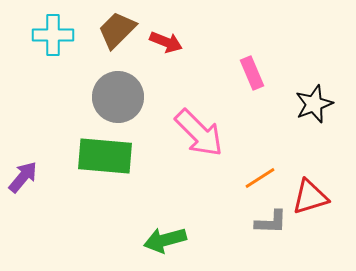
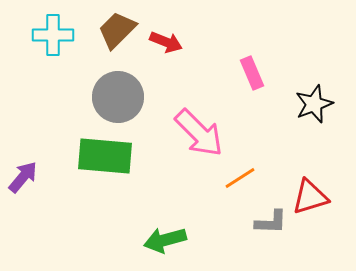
orange line: moved 20 px left
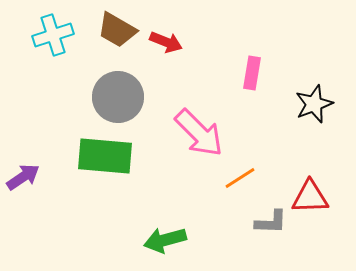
brown trapezoid: rotated 105 degrees counterclockwise
cyan cross: rotated 18 degrees counterclockwise
pink rectangle: rotated 32 degrees clockwise
purple arrow: rotated 16 degrees clockwise
red triangle: rotated 15 degrees clockwise
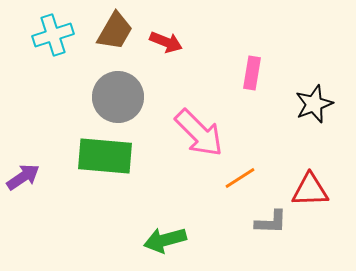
brown trapezoid: moved 2 px left, 1 px down; rotated 90 degrees counterclockwise
red triangle: moved 7 px up
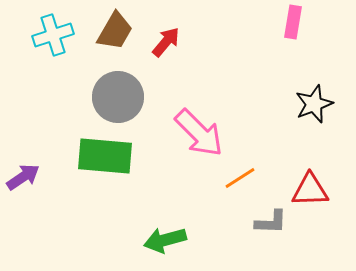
red arrow: rotated 72 degrees counterclockwise
pink rectangle: moved 41 px right, 51 px up
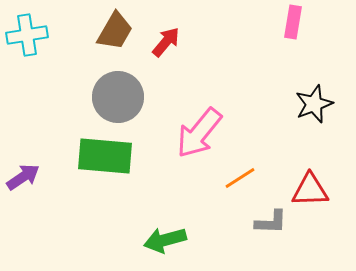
cyan cross: moved 26 px left; rotated 9 degrees clockwise
pink arrow: rotated 84 degrees clockwise
